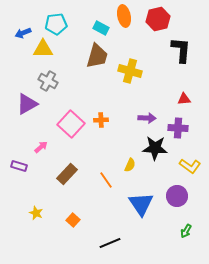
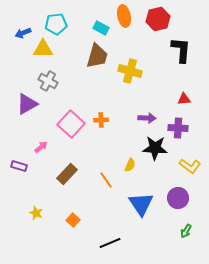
purple circle: moved 1 px right, 2 px down
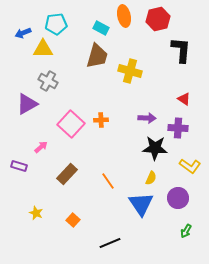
red triangle: rotated 40 degrees clockwise
yellow semicircle: moved 21 px right, 13 px down
orange line: moved 2 px right, 1 px down
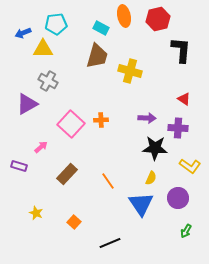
orange square: moved 1 px right, 2 px down
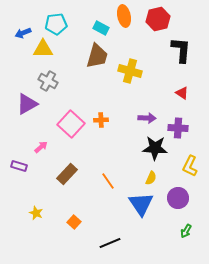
red triangle: moved 2 px left, 6 px up
yellow L-shape: rotated 80 degrees clockwise
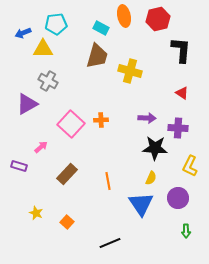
orange line: rotated 24 degrees clockwise
orange square: moved 7 px left
green arrow: rotated 32 degrees counterclockwise
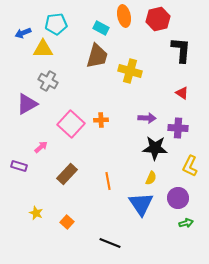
green arrow: moved 8 px up; rotated 104 degrees counterclockwise
black line: rotated 45 degrees clockwise
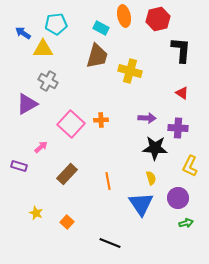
blue arrow: rotated 56 degrees clockwise
yellow semicircle: rotated 40 degrees counterclockwise
